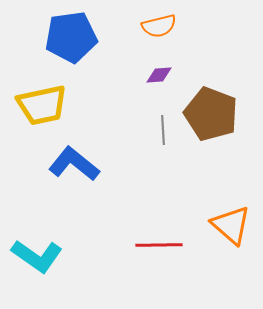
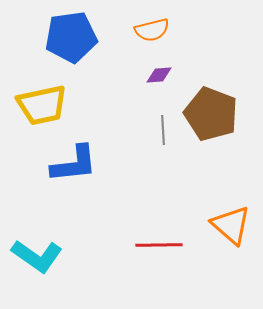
orange semicircle: moved 7 px left, 4 px down
blue L-shape: rotated 135 degrees clockwise
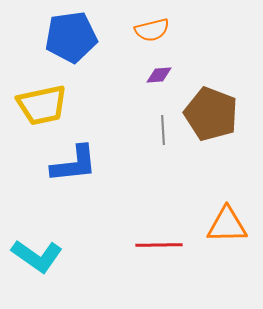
orange triangle: moved 4 px left; rotated 42 degrees counterclockwise
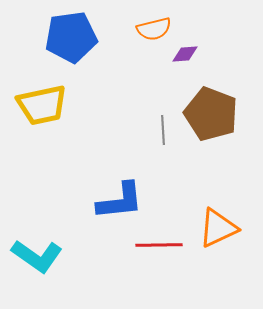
orange semicircle: moved 2 px right, 1 px up
purple diamond: moved 26 px right, 21 px up
blue L-shape: moved 46 px right, 37 px down
orange triangle: moved 9 px left, 3 px down; rotated 24 degrees counterclockwise
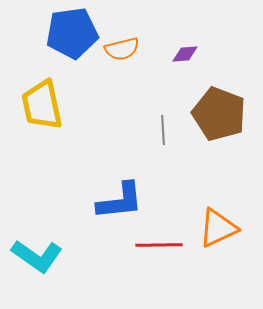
orange semicircle: moved 32 px left, 20 px down
blue pentagon: moved 1 px right, 4 px up
yellow trapezoid: rotated 90 degrees clockwise
brown pentagon: moved 8 px right
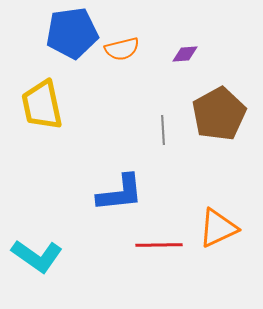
brown pentagon: rotated 22 degrees clockwise
blue L-shape: moved 8 px up
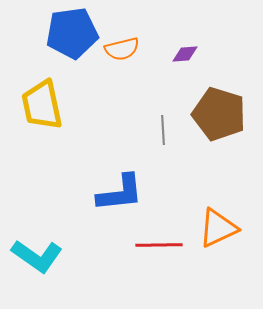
brown pentagon: rotated 26 degrees counterclockwise
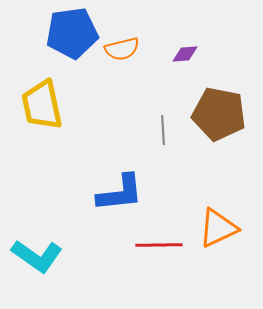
brown pentagon: rotated 6 degrees counterclockwise
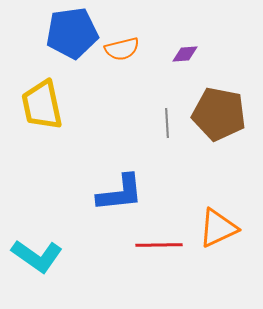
gray line: moved 4 px right, 7 px up
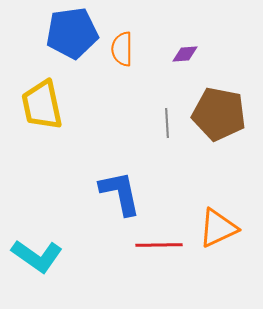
orange semicircle: rotated 104 degrees clockwise
blue L-shape: rotated 96 degrees counterclockwise
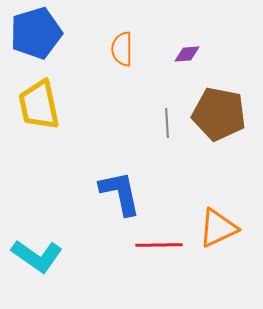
blue pentagon: moved 36 px left; rotated 9 degrees counterclockwise
purple diamond: moved 2 px right
yellow trapezoid: moved 3 px left
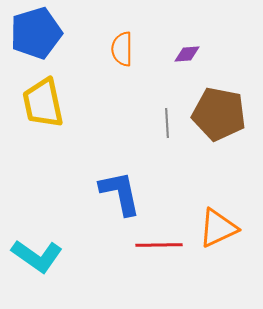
yellow trapezoid: moved 4 px right, 2 px up
